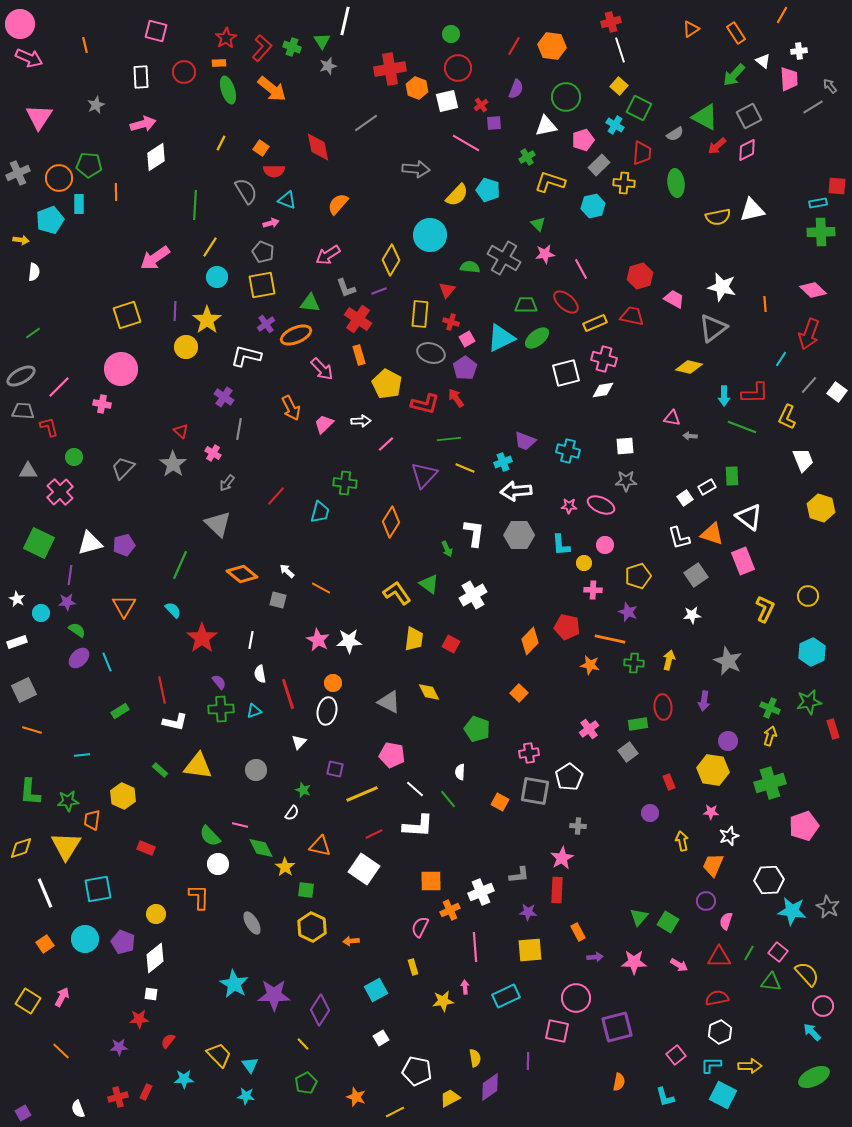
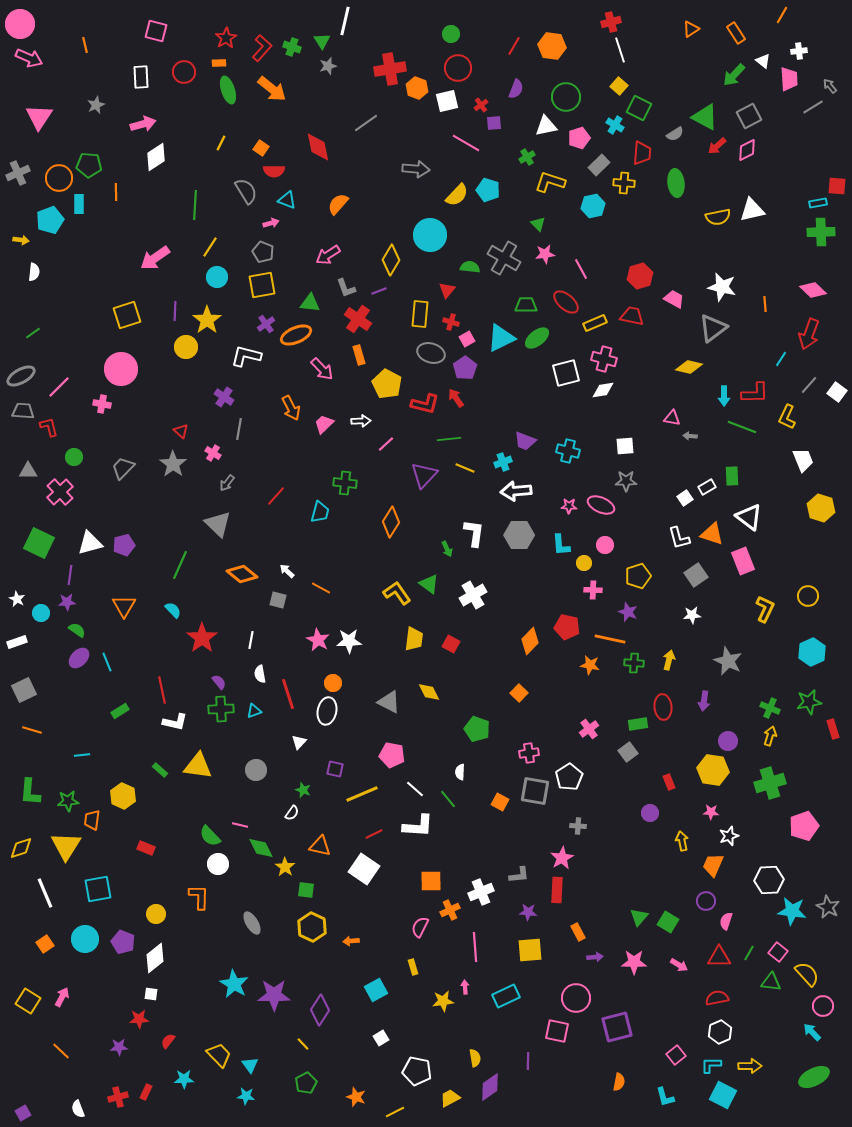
pink pentagon at (583, 140): moved 4 px left, 2 px up
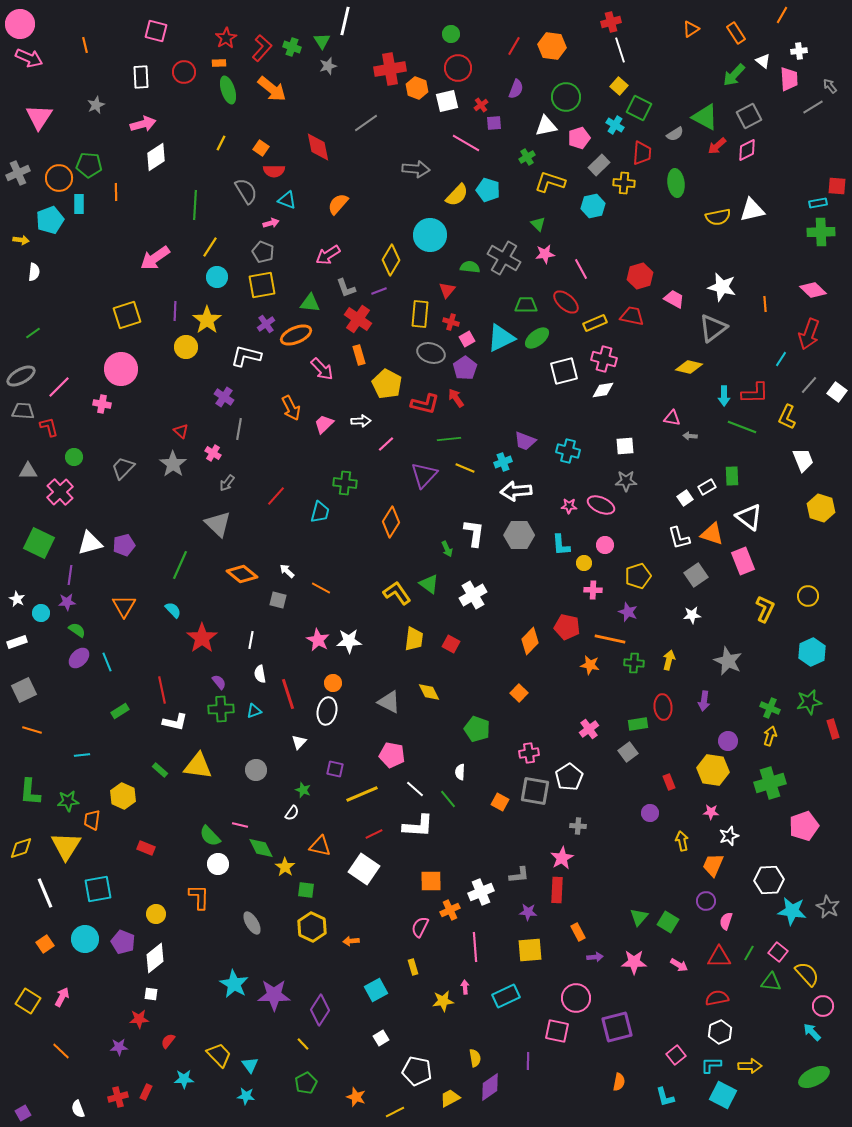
white square at (566, 373): moved 2 px left, 2 px up
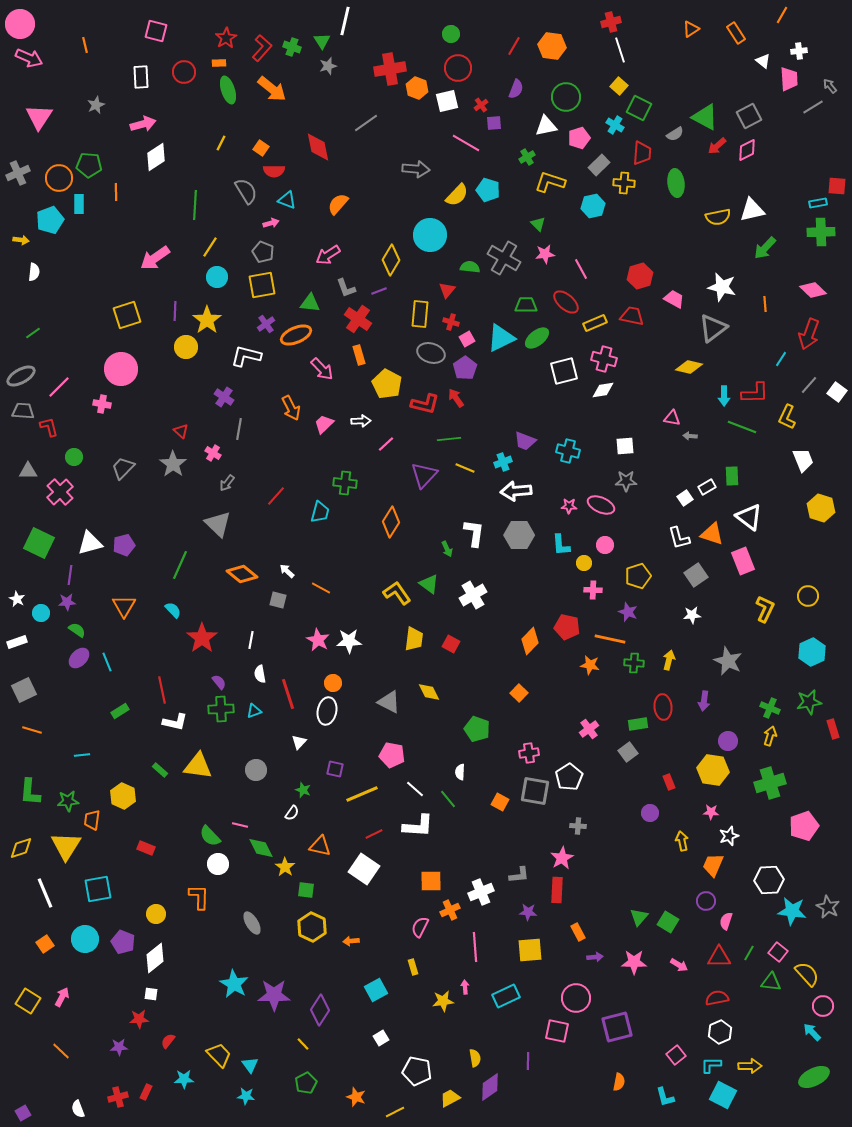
green arrow at (734, 75): moved 31 px right, 173 px down
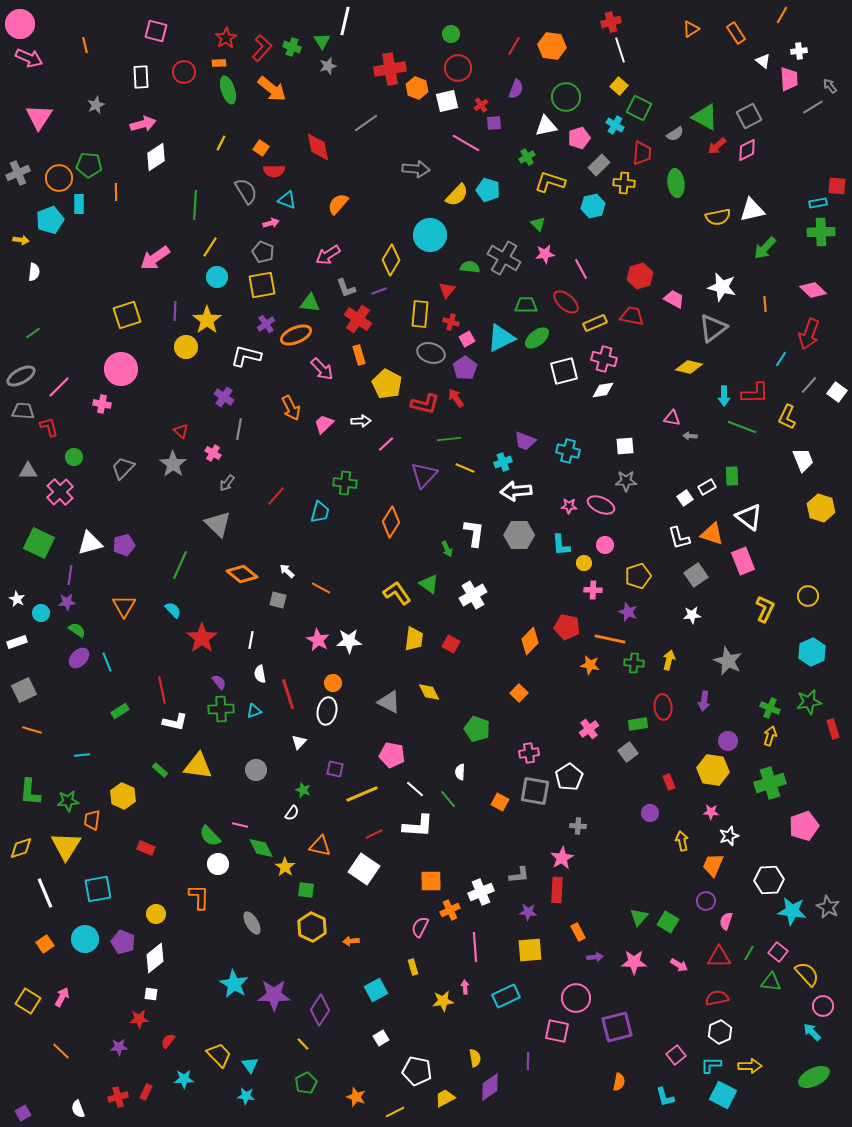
yellow trapezoid at (450, 1098): moved 5 px left
